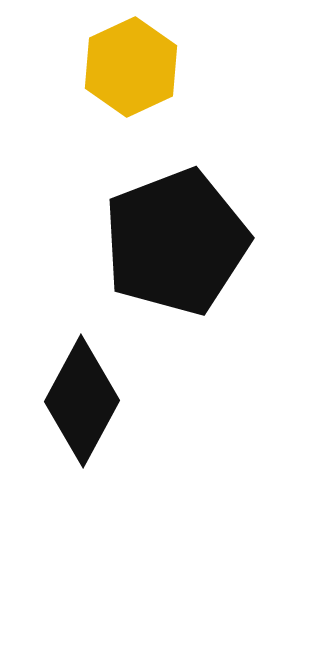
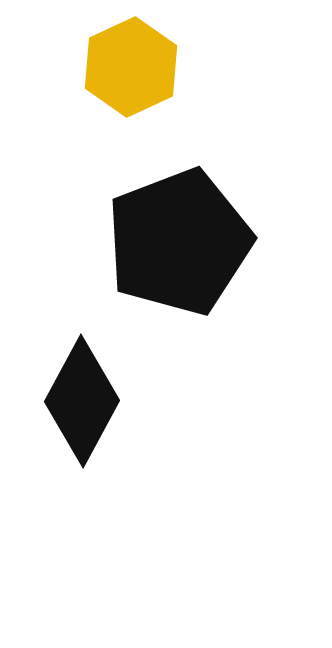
black pentagon: moved 3 px right
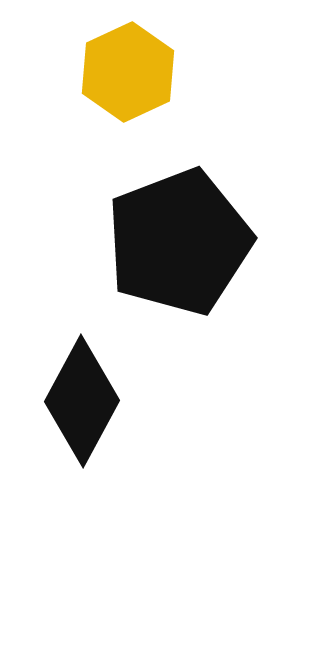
yellow hexagon: moved 3 px left, 5 px down
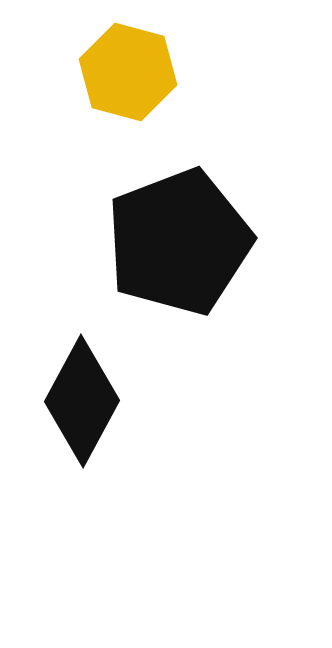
yellow hexagon: rotated 20 degrees counterclockwise
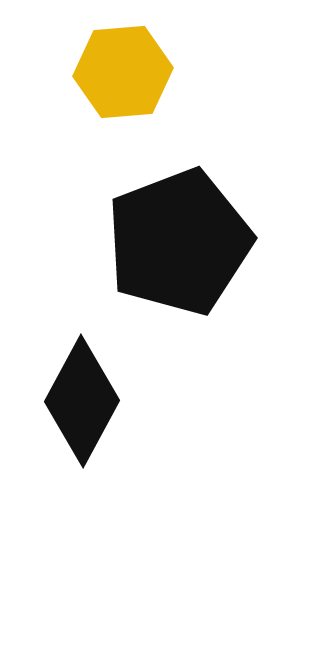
yellow hexagon: moved 5 px left; rotated 20 degrees counterclockwise
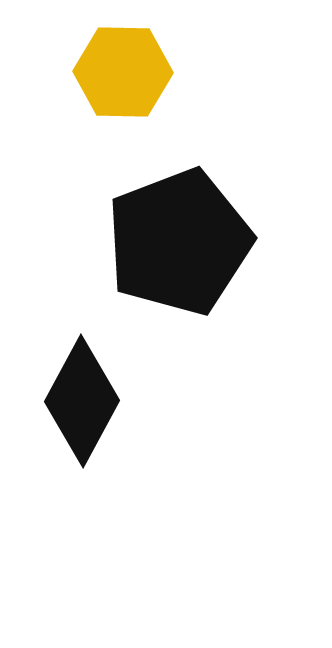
yellow hexagon: rotated 6 degrees clockwise
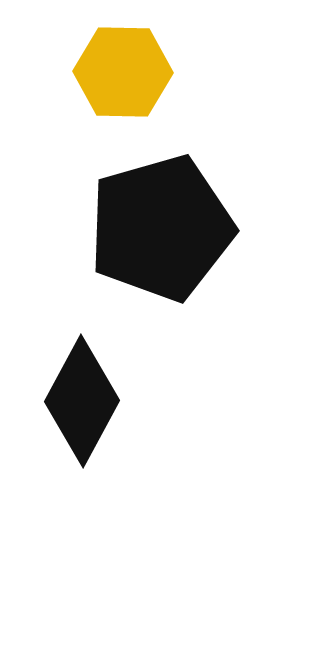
black pentagon: moved 18 px left, 14 px up; rotated 5 degrees clockwise
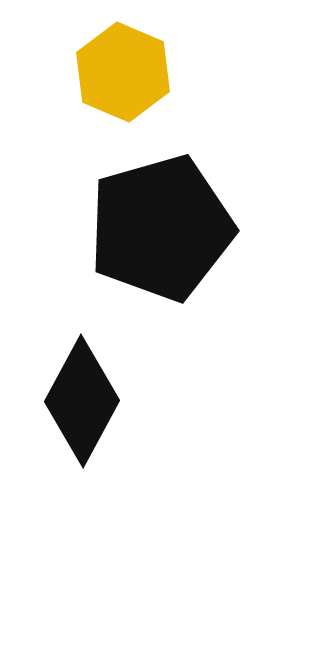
yellow hexagon: rotated 22 degrees clockwise
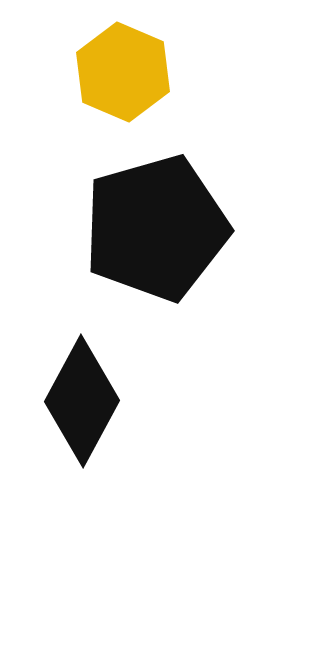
black pentagon: moved 5 px left
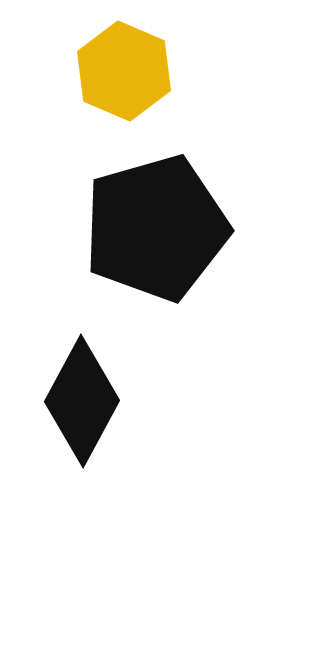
yellow hexagon: moved 1 px right, 1 px up
